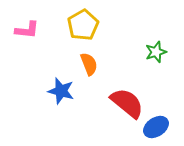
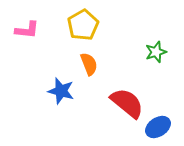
blue ellipse: moved 2 px right
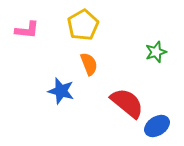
blue ellipse: moved 1 px left, 1 px up
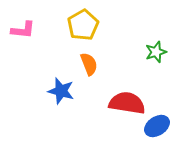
pink L-shape: moved 4 px left
red semicircle: rotated 30 degrees counterclockwise
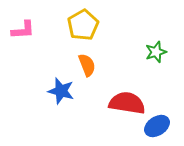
pink L-shape: rotated 10 degrees counterclockwise
orange semicircle: moved 2 px left, 1 px down
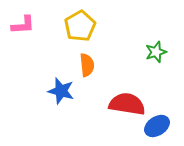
yellow pentagon: moved 3 px left, 1 px down
pink L-shape: moved 5 px up
orange semicircle: rotated 15 degrees clockwise
red semicircle: moved 1 px down
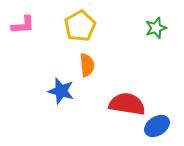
green star: moved 24 px up
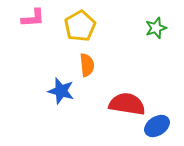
pink L-shape: moved 10 px right, 7 px up
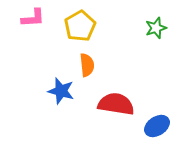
red semicircle: moved 11 px left
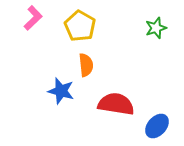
pink L-shape: rotated 40 degrees counterclockwise
yellow pentagon: rotated 12 degrees counterclockwise
orange semicircle: moved 1 px left
blue ellipse: rotated 15 degrees counterclockwise
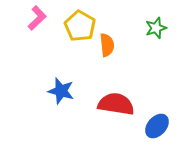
pink L-shape: moved 4 px right
orange semicircle: moved 21 px right, 20 px up
